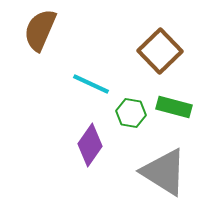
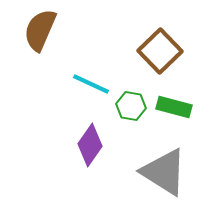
green hexagon: moved 7 px up
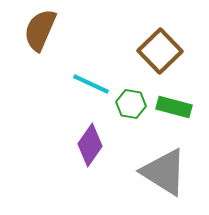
green hexagon: moved 2 px up
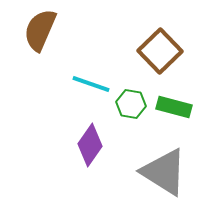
cyan line: rotated 6 degrees counterclockwise
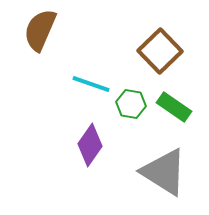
green rectangle: rotated 20 degrees clockwise
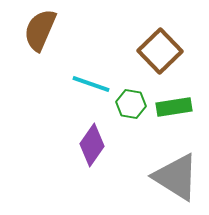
green rectangle: rotated 44 degrees counterclockwise
purple diamond: moved 2 px right
gray triangle: moved 12 px right, 5 px down
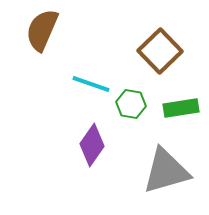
brown semicircle: moved 2 px right
green rectangle: moved 7 px right, 1 px down
gray triangle: moved 10 px left, 6 px up; rotated 48 degrees counterclockwise
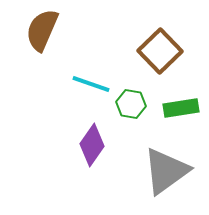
gray triangle: rotated 20 degrees counterclockwise
